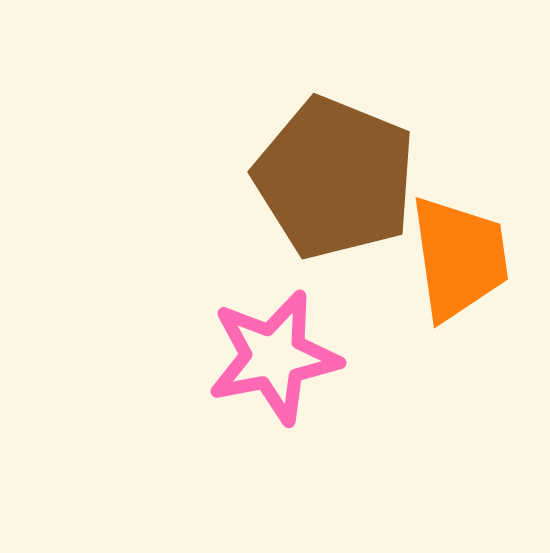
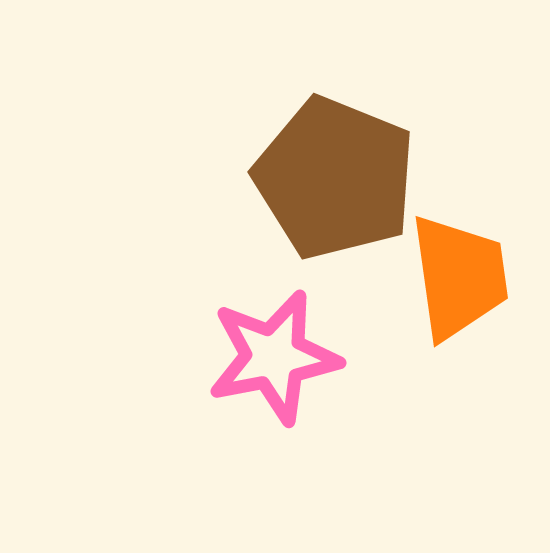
orange trapezoid: moved 19 px down
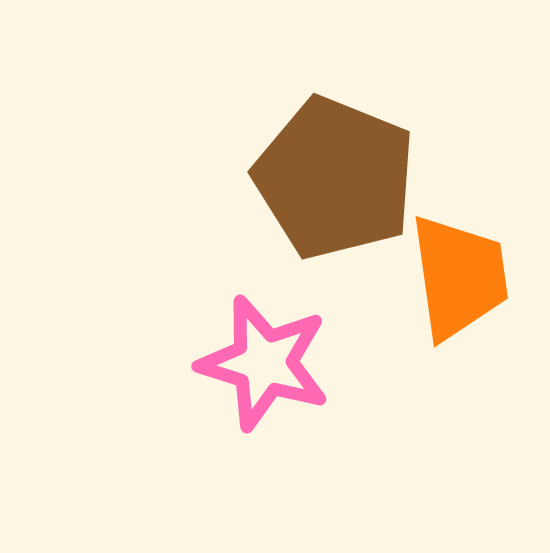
pink star: moved 10 px left, 6 px down; rotated 28 degrees clockwise
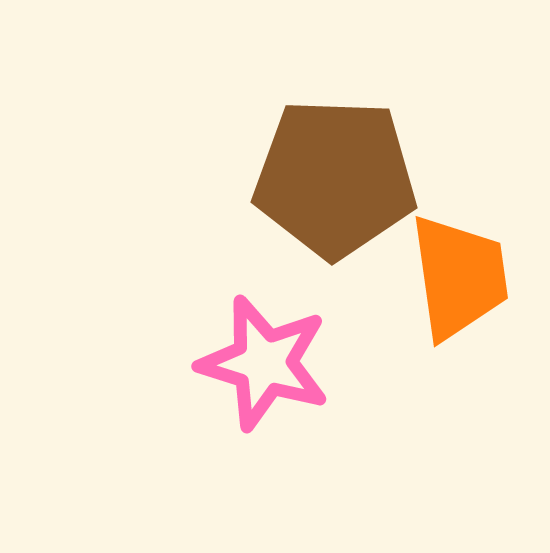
brown pentagon: rotated 20 degrees counterclockwise
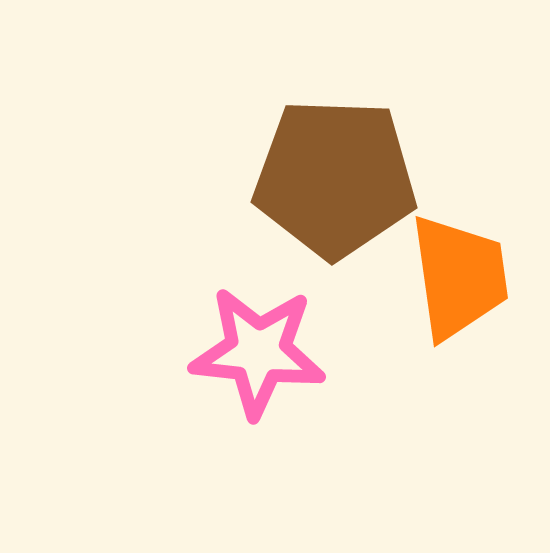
pink star: moved 6 px left, 11 px up; rotated 11 degrees counterclockwise
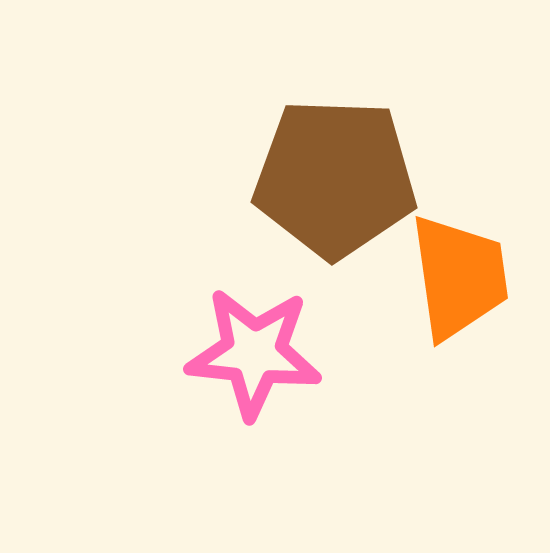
pink star: moved 4 px left, 1 px down
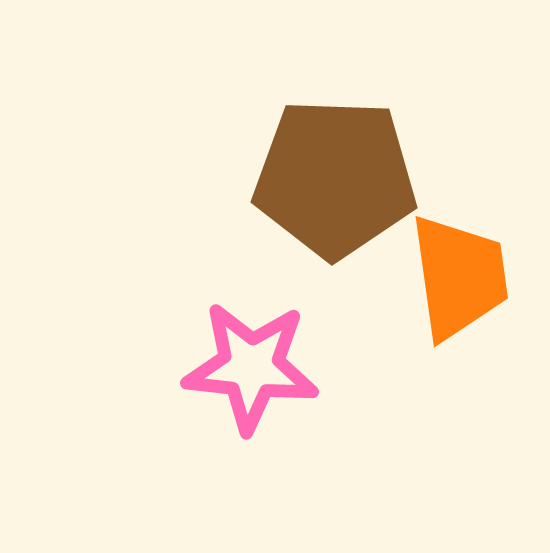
pink star: moved 3 px left, 14 px down
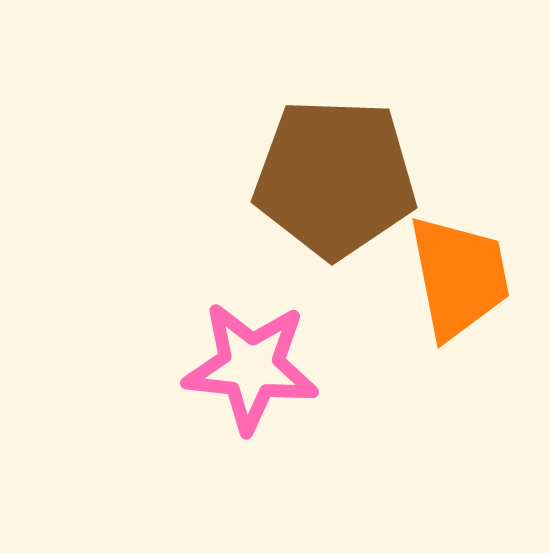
orange trapezoid: rotated 3 degrees counterclockwise
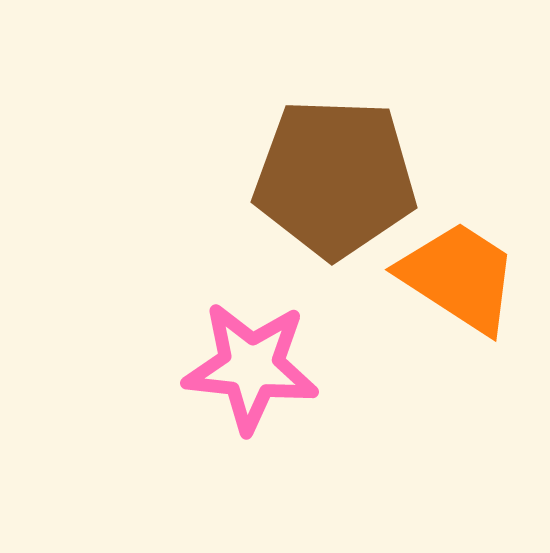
orange trapezoid: rotated 46 degrees counterclockwise
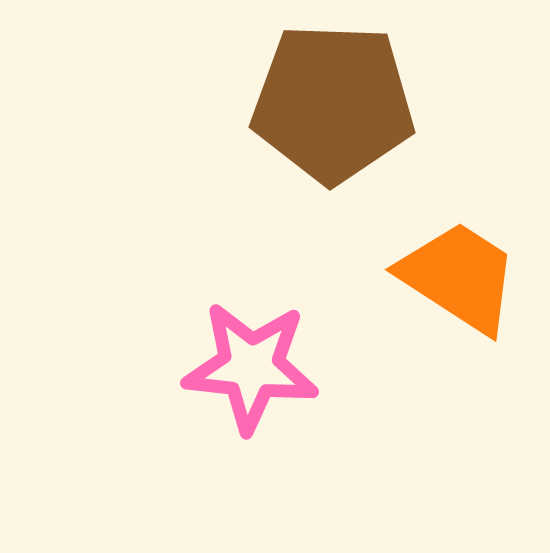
brown pentagon: moved 2 px left, 75 px up
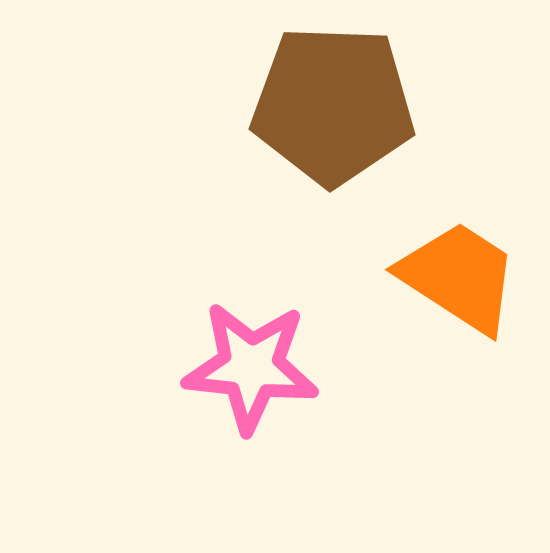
brown pentagon: moved 2 px down
